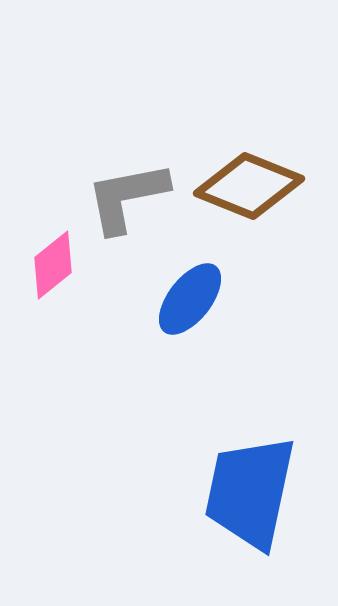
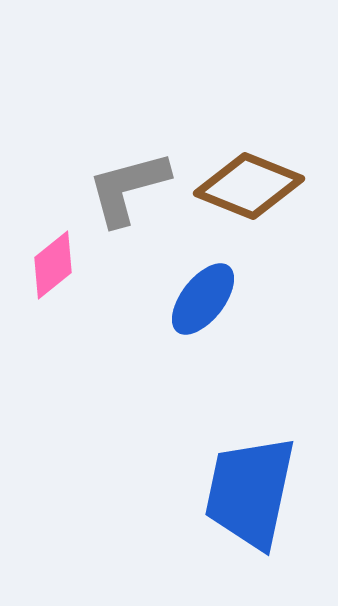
gray L-shape: moved 1 px right, 9 px up; rotated 4 degrees counterclockwise
blue ellipse: moved 13 px right
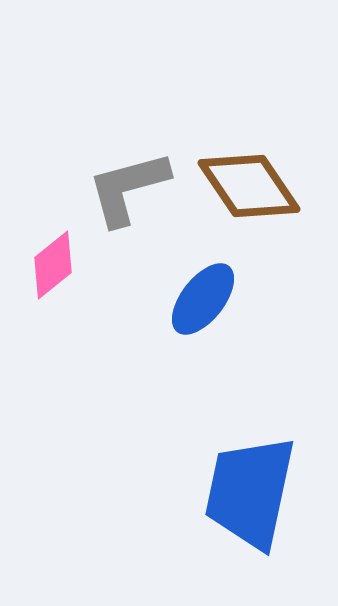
brown diamond: rotated 34 degrees clockwise
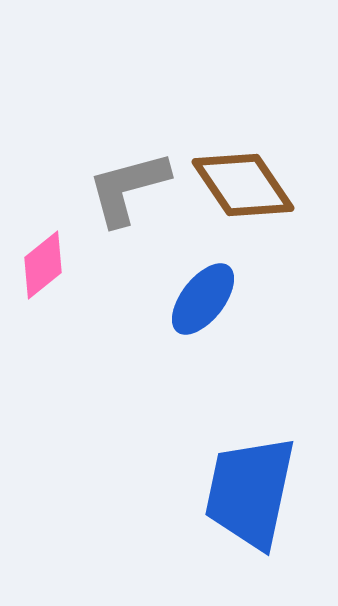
brown diamond: moved 6 px left, 1 px up
pink diamond: moved 10 px left
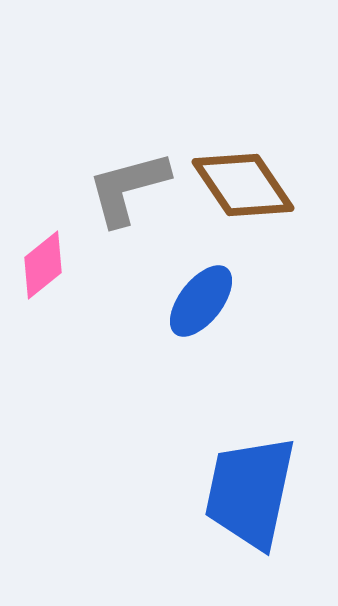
blue ellipse: moved 2 px left, 2 px down
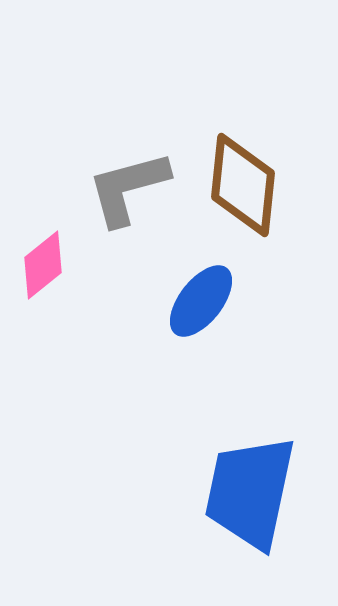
brown diamond: rotated 40 degrees clockwise
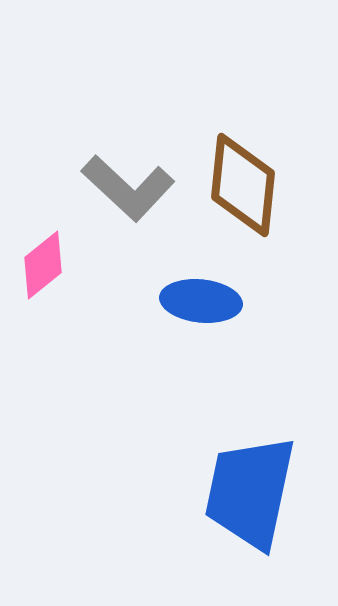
gray L-shape: rotated 122 degrees counterclockwise
blue ellipse: rotated 58 degrees clockwise
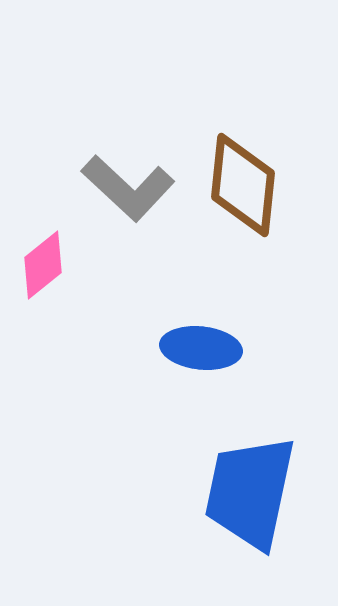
blue ellipse: moved 47 px down
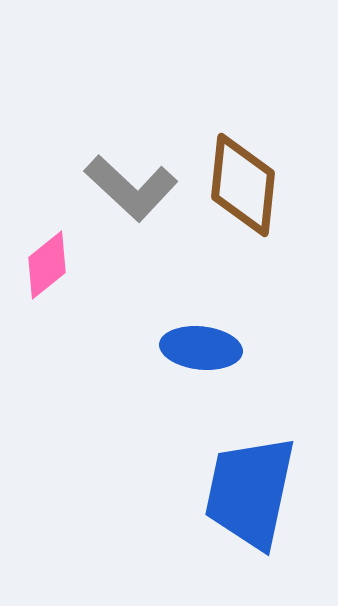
gray L-shape: moved 3 px right
pink diamond: moved 4 px right
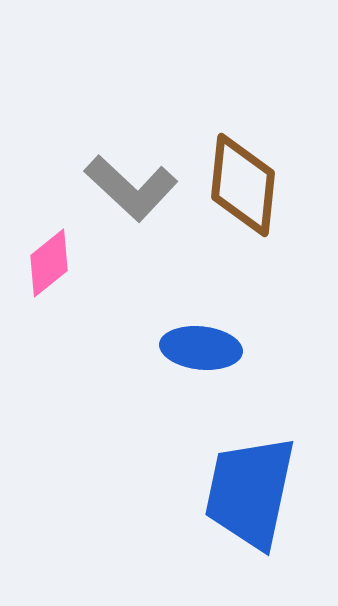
pink diamond: moved 2 px right, 2 px up
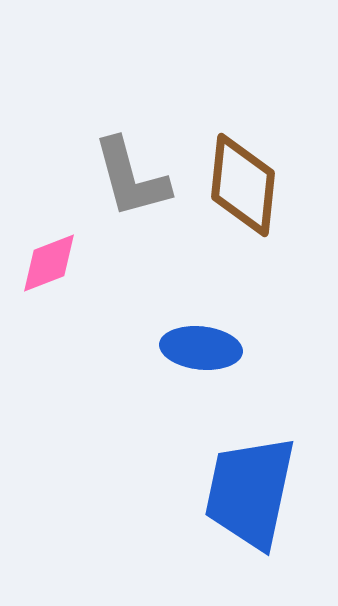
gray L-shape: moved 10 px up; rotated 32 degrees clockwise
pink diamond: rotated 18 degrees clockwise
